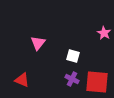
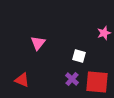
pink star: rotated 24 degrees clockwise
white square: moved 6 px right
purple cross: rotated 16 degrees clockwise
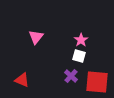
pink star: moved 23 px left, 7 px down; rotated 16 degrees counterclockwise
pink triangle: moved 2 px left, 6 px up
purple cross: moved 1 px left, 3 px up
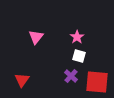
pink star: moved 4 px left, 3 px up
red triangle: rotated 42 degrees clockwise
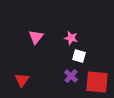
pink star: moved 6 px left, 1 px down; rotated 24 degrees counterclockwise
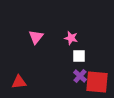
white square: rotated 16 degrees counterclockwise
purple cross: moved 9 px right
red triangle: moved 3 px left, 2 px down; rotated 49 degrees clockwise
